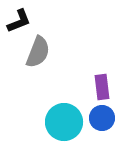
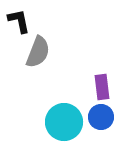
black L-shape: rotated 80 degrees counterclockwise
blue circle: moved 1 px left, 1 px up
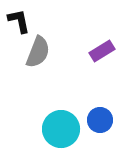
purple rectangle: moved 36 px up; rotated 65 degrees clockwise
blue circle: moved 1 px left, 3 px down
cyan circle: moved 3 px left, 7 px down
